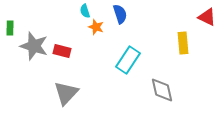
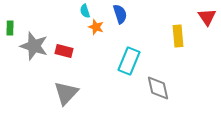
red triangle: rotated 30 degrees clockwise
yellow rectangle: moved 5 px left, 7 px up
red rectangle: moved 2 px right
cyan rectangle: moved 1 px right, 1 px down; rotated 12 degrees counterclockwise
gray diamond: moved 4 px left, 2 px up
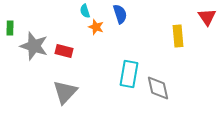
cyan rectangle: moved 13 px down; rotated 12 degrees counterclockwise
gray triangle: moved 1 px left, 1 px up
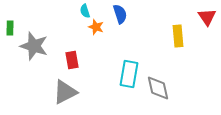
red rectangle: moved 8 px right, 9 px down; rotated 66 degrees clockwise
gray triangle: rotated 20 degrees clockwise
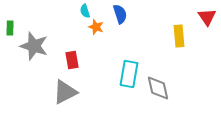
yellow rectangle: moved 1 px right
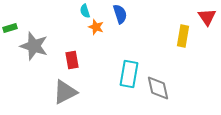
green rectangle: rotated 72 degrees clockwise
yellow rectangle: moved 4 px right; rotated 15 degrees clockwise
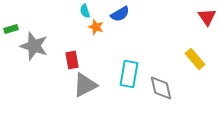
blue semicircle: rotated 78 degrees clockwise
green rectangle: moved 1 px right, 1 px down
yellow rectangle: moved 12 px right, 23 px down; rotated 50 degrees counterclockwise
gray diamond: moved 3 px right
gray triangle: moved 20 px right, 7 px up
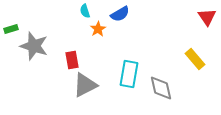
orange star: moved 2 px right, 2 px down; rotated 21 degrees clockwise
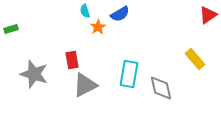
red triangle: moved 1 px right, 2 px up; rotated 30 degrees clockwise
orange star: moved 2 px up
gray star: moved 28 px down
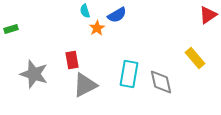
blue semicircle: moved 3 px left, 1 px down
orange star: moved 1 px left, 1 px down
yellow rectangle: moved 1 px up
gray diamond: moved 6 px up
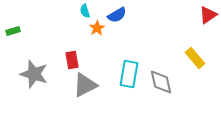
green rectangle: moved 2 px right, 2 px down
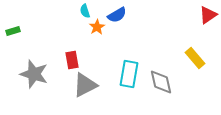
orange star: moved 1 px up
